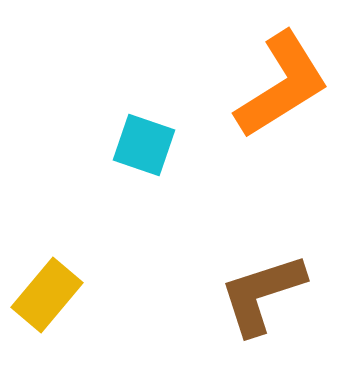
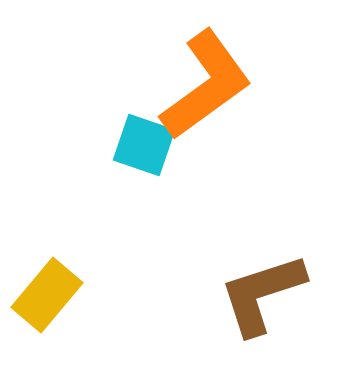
orange L-shape: moved 76 px left; rotated 4 degrees counterclockwise
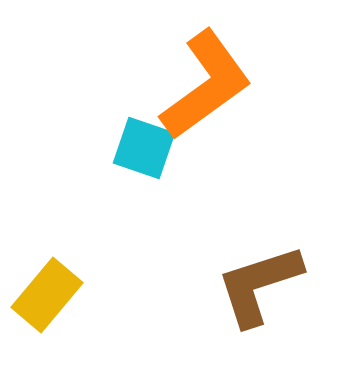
cyan square: moved 3 px down
brown L-shape: moved 3 px left, 9 px up
